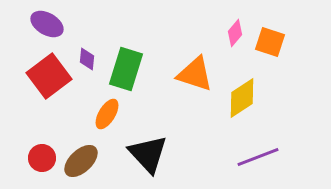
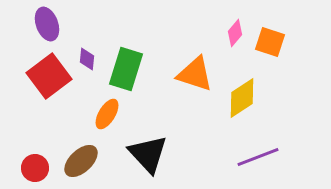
purple ellipse: rotated 40 degrees clockwise
red circle: moved 7 px left, 10 px down
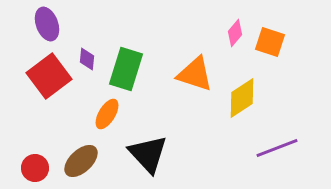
purple line: moved 19 px right, 9 px up
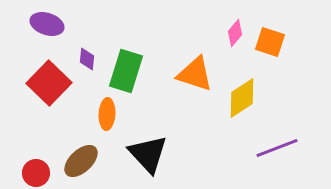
purple ellipse: rotated 52 degrees counterclockwise
green rectangle: moved 2 px down
red square: moved 7 px down; rotated 9 degrees counterclockwise
orange ellipse: rotated 28 degrees counterclockwise
red circle: moved 1 px right, 5 px down
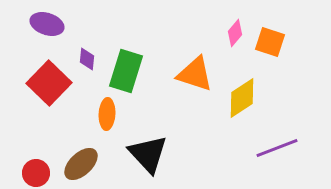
brown ellipse: moved 3 px down
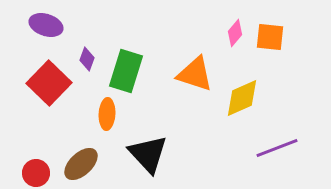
purple ellipse: moved 1 px left, 1 px down
orange square: moved 5 px up; rotated 12 degrees counterclockwise
purple diamond: rotated 15 degrees clockwise
yellow diamond: rotated 9 degrees clockwise
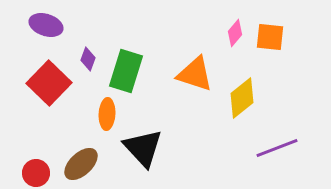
purple diamond: moved 1 px right
yellow diamond: rotated 15 degrees counterclockwise
black triangle: moved 5 px left, 6 px up
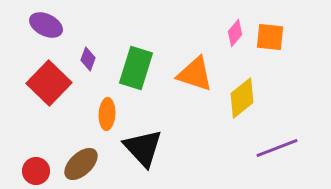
purple ellipse: rotated 8 degrees clockwise
green rectangle: moved 10 px right, 3 px up
red circle: moved 2 px up
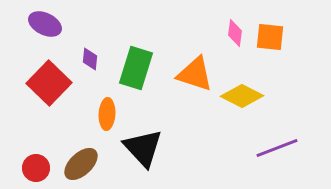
purple ellipse: moved 1 px left, 1 px up
pink diamond: rotated 32 degrees counterclockwise
purple diamond: moved 2 px right; rotated 15 degrees counterclockwise
yellow diamond: moved 2 px up; rotated 66 degrees clockwise
red circle: moved 3 px up
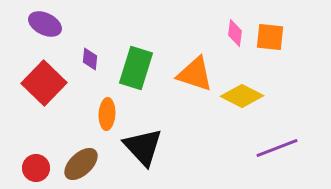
red square: moved 5 px left
black triangle: moved 1 px up
